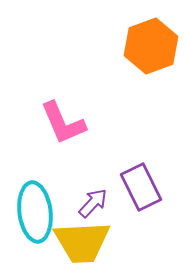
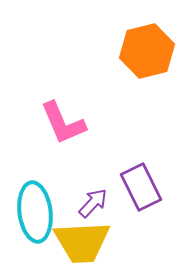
orange hexagon: moved 4 px left, 5 px down; rotated 6 degrees clockwise
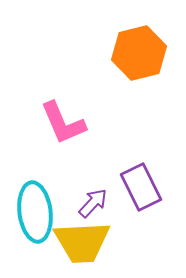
orange hexagon: moved 8 px left, 2 px down
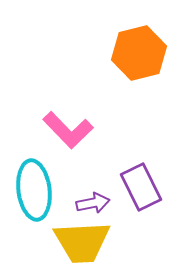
pink L-shape: moved 5 px right, 7 px down; rotated 21 degrees counterclockwise
purple arrow: rotated 36 degrees clockwise
cyan ellipse: moved 1 px left, 22 px up
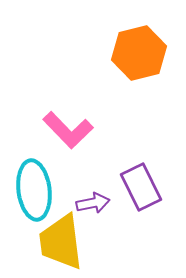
yellow trapezoid: moved 21 px left; rotated 86 degrees clockwise
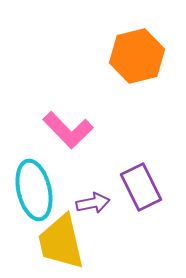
orange hexagon: moved 2 px left, 3 px down
cyan ellipse: rotated 6 degrees counterclockwise
yellow trapezoid: rotated 6 degrees counterclockwise
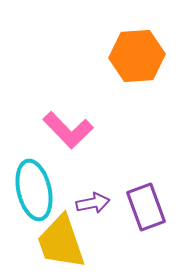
orange hexagon: rotated 10 degrees clockwise
purple rectangle: moved 5 px right, 20 px down; rotated 6 degrees clockwise
yellow trapezoid: rotated 6 degrees counterclockwise
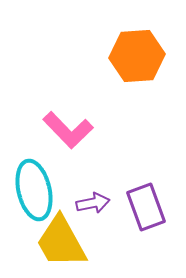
yellow trapezoid: rotated 10 degrees counterclockwise
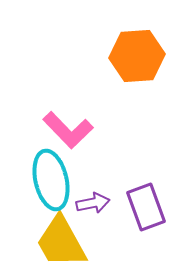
cyan ellipse: moved 17 px right, 10 px up
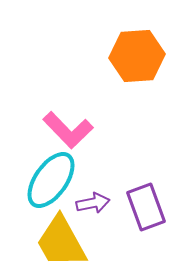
cyan ellipse: rotated 48 degrees clockwise
